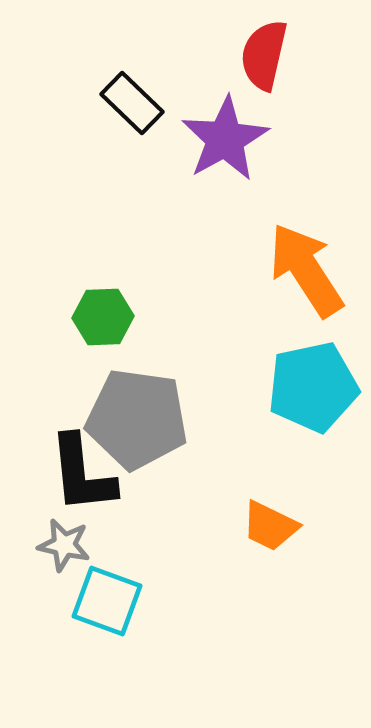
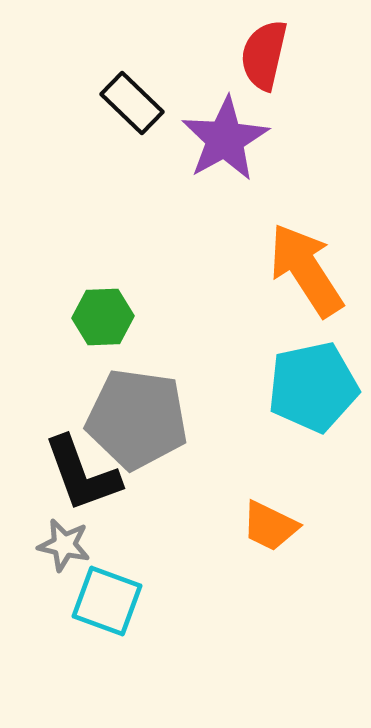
black L-shape: rotated 14 degrees counterclockwise
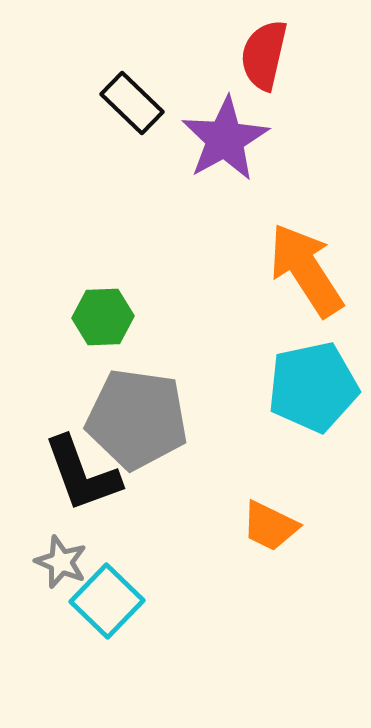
gray star: moved 3 px left, 17 px down; rotated 10 degrees clockwise
cyan square: rotated 24 degrees clockwise
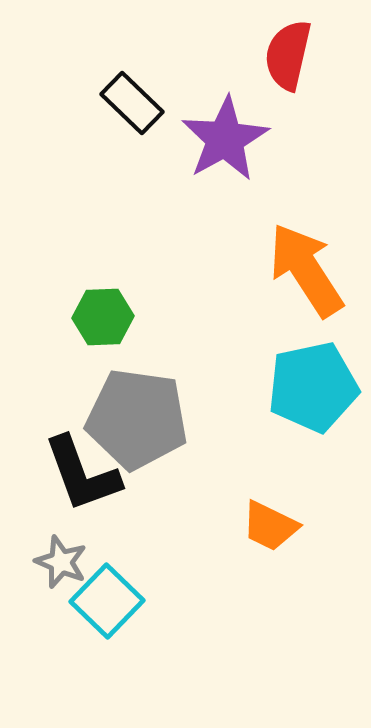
red semicircle: moved 24 px right
